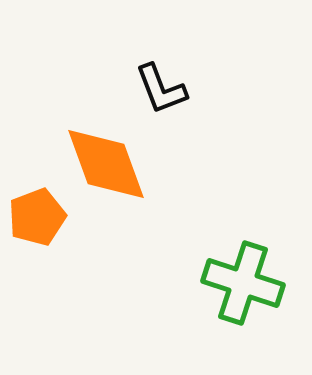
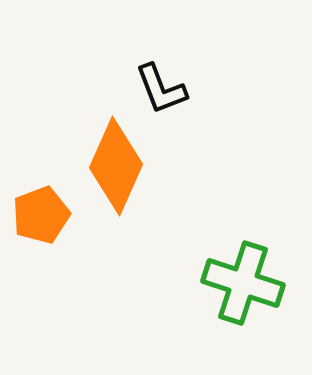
orange diamond: moved 10 px right, 2 px down; rotated 44 degrees clockwise
orange pentagon: moved 4 px right, 2 px up
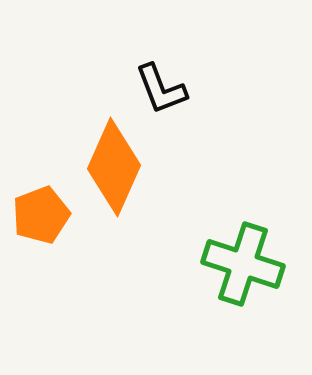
orange diamond: moved 2 px left, 1 px down
green cross: moved 19 px up
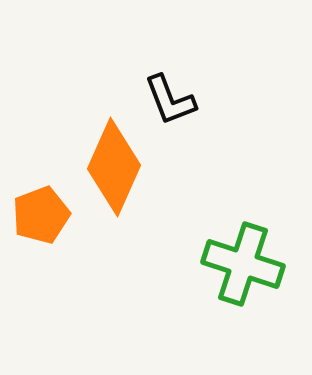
black L-shape: moved 9 px right, 11 px down
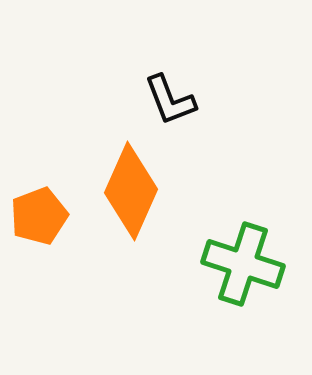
orange diamond: moved 17 px right, 24 px down
orange pentagon: moved 2 px left, 1 px down
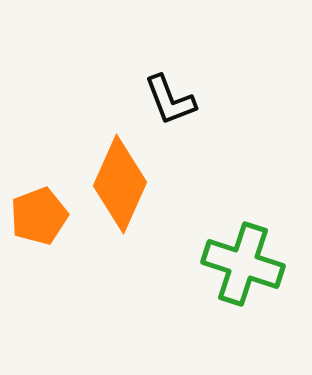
orange diamond: moved 11 px left, 7 px up
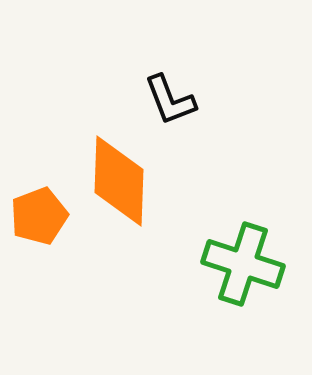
orange diamond: moved 1 px left, 3 px up; rotated 22 degrees counterclockwise
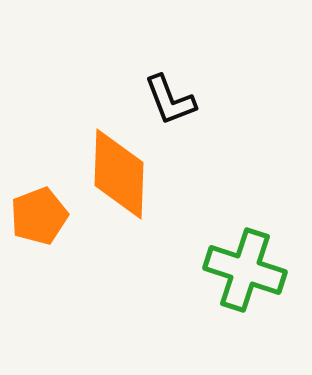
orange diamond: moved 7 px up
green cross: moved 2 px right, 6 px down
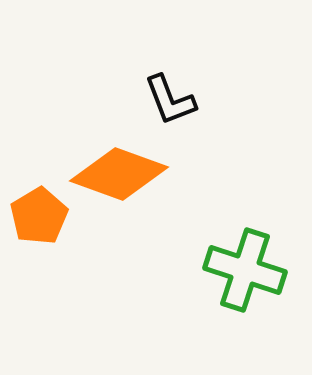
orange diamond: rotated 72 degrees counterclockwise
orange pentagon: rotated 10 degrees counterclockwise
